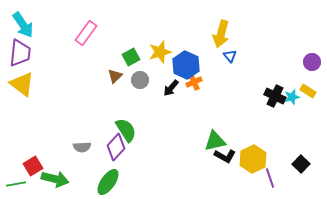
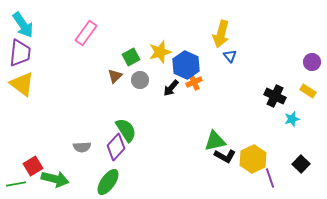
cyan star: moved 22 px down
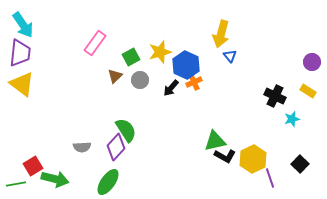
pink rectangle: moved 9 px right, 10 px down
black square: moved 1 px left
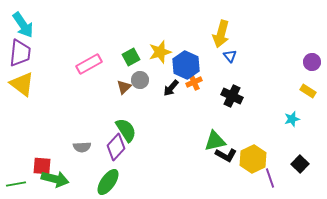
pink rectangle: moved 6 px left, 21 px down; rotated 25 degrees clockwise
brown triangle: moved 9 px right, 11 px down
black cross: moved 43 px left
black L-shape: moved 1 px right, 1 px up
red square: moved 9 px right; rotated 36 degrees clockwise
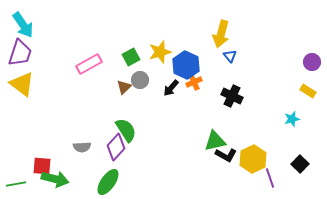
purple trapezoid: rotated 12 degrees clockwise
